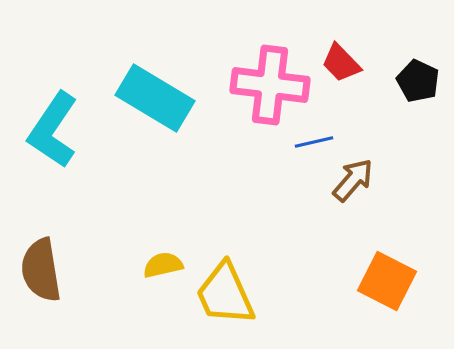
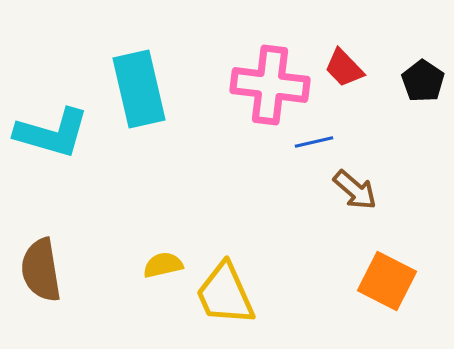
red trapezoid: moved 3 px right, 5 px down
black pentagon: moved 5 px right; rotated 9 degrees clockwise
cyan rectangle: moved 16 px left, 9 px up; rotated 46 degrees clockwise
cyan L-shape: moved 1 px left, 3 px down; rotated 108 degrees counterclockwise
brown arrow: moved 2 px right, 10 px down; rotated 90 degrees clockwise
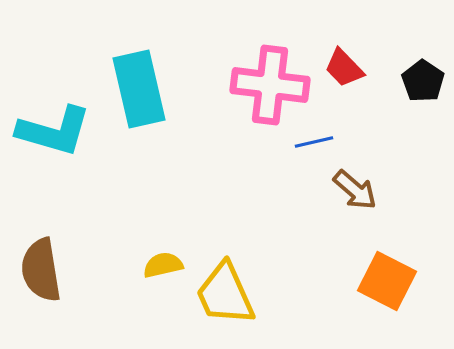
cyan L-shape: moved 2 px right, 2 px up
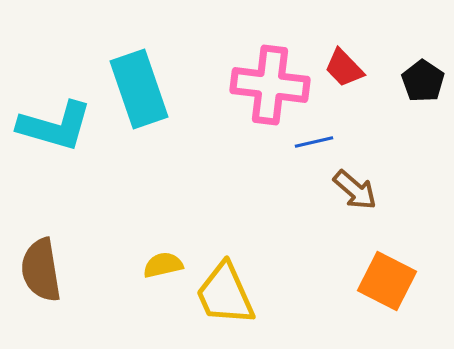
cyan rectangle: rotated 6 degrees counterclockwise
cyan L-shape: moved 1 px right, 5 px up
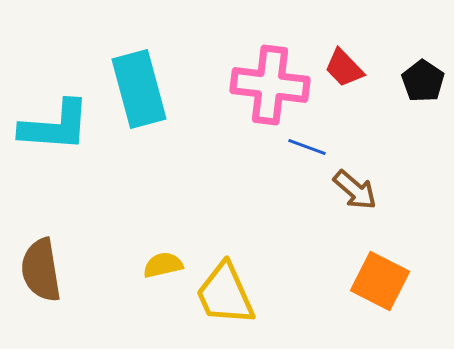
cyan rectangle: rotated 4 degrees clockwise
cyan L-shape: rotated 12 degrees counterclockwise
blue line: moved 7 px left, 5 px down; rotated 33 degrees clockwise
orange square: moved 7 px left
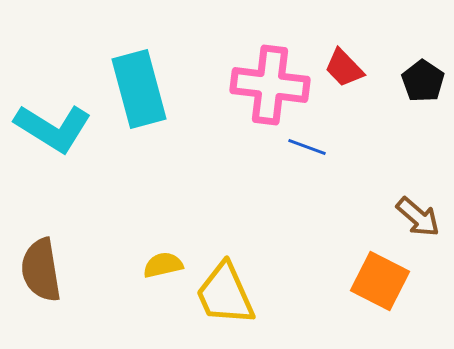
cyan L-shape: moved 2 px left, 2 px down; rotated 28 degrees clockwise
brown arrow: moved 63 px right, 27 px down
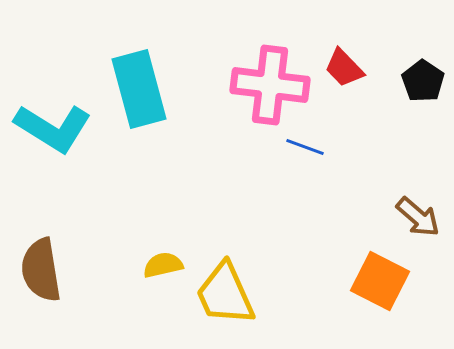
blue line: moved 2 px left
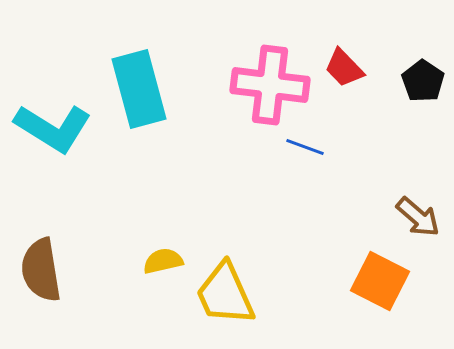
yellow semicircle: moved 4 px up
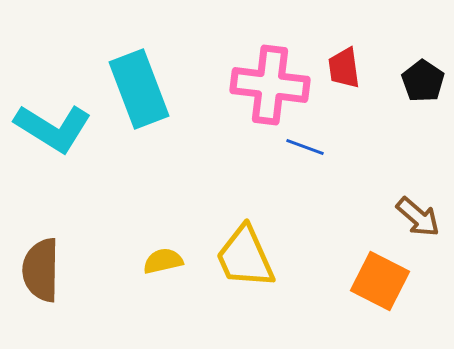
red trapezoid: rotated 36 degrees clockwise
cyan rectangle: rotated 6 degrees counterclockwise
brown semicircle: rotated 10 degrees clockwise
yellow trapezoid: moved 20 px right, 37 px up
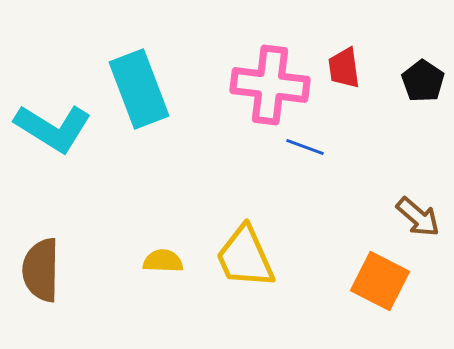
yellow semicircle: rotated 15 degrees clockwise
